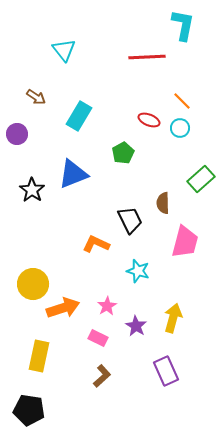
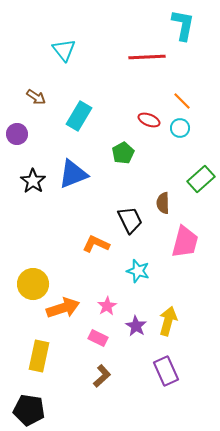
black star: moved 1 px right, 9 px up
yellow arrow: moved 5 px left, 3 px down
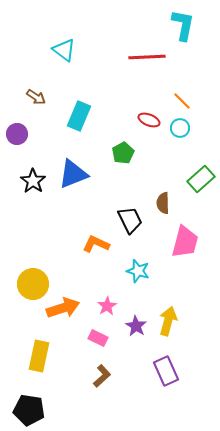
cyan triangle: rotated 15 degrees counterclockwise
cyan rectangle: rotated 8 degrees counterclockwise
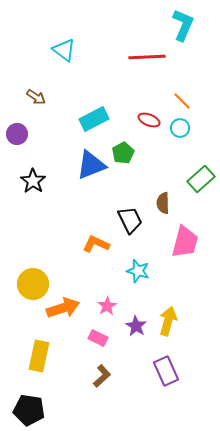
cyan L-shape: rotated 12 degrees clockwise
cyan rectangle: moved 15 px right, 3 px down; rotated 40 degrees clockwise
blue triangle: moved 18 px right, 9 px up
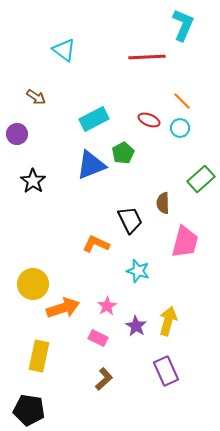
brown L-shape: moved 2 px right, 3 px down
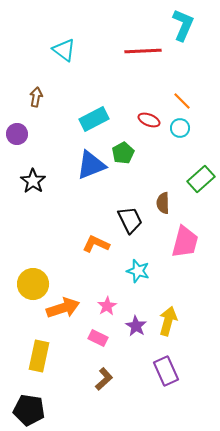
red line: moved 4 px left, 6 px up
brown arrow: rotated 114 degrees counterclockwise
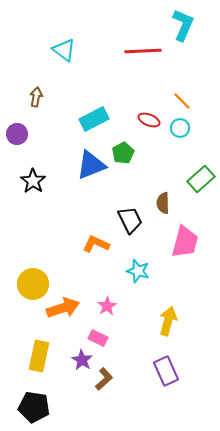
purple star: moved 54 px left, 34 px down
black pentagon: moved 5 px right, 3 px up
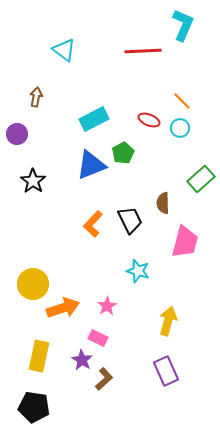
orange L-shape: moved 3 px left, 20 px up; rotated 72 degrees counterclockwise
